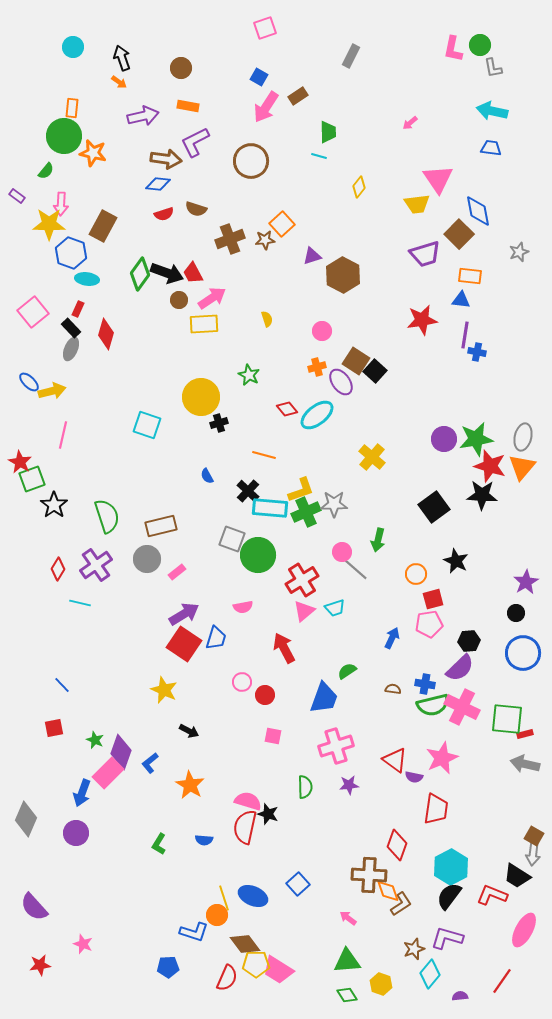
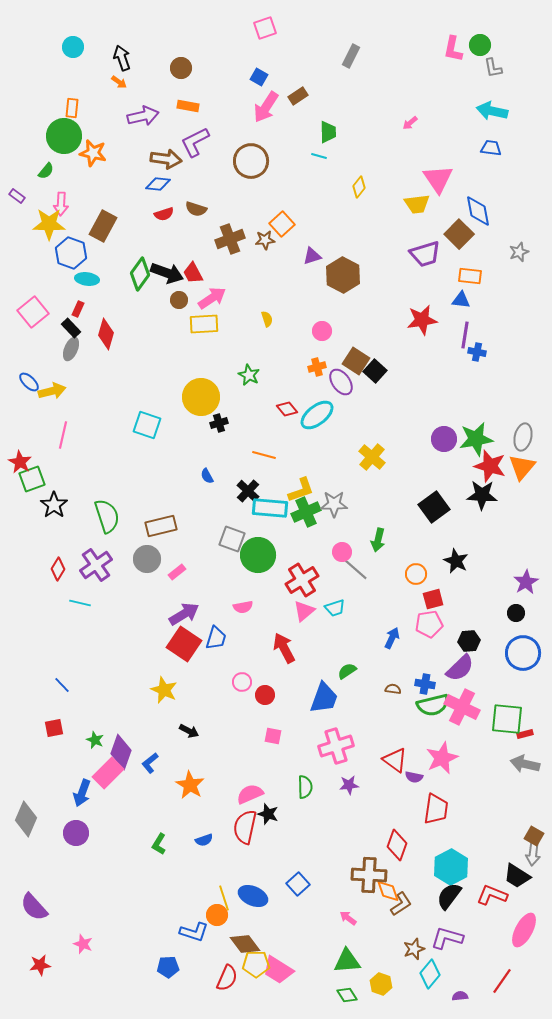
pink semicircle at (248, 801): moved 2 px right, 7 px up; rotated 40 degrees counterclockwise
blue semicircle at (204, 840): rotated 24 degrees counterclockwise
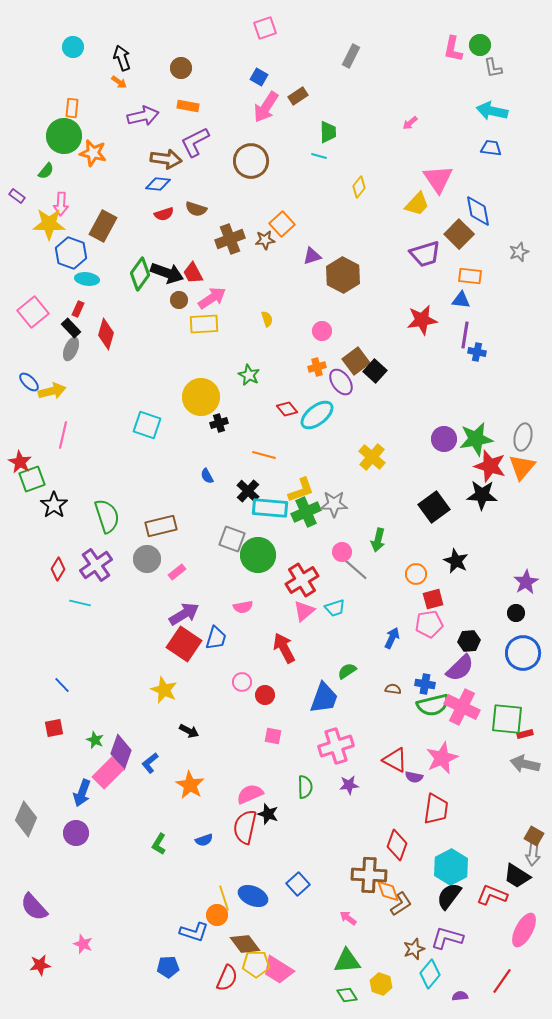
yellow trapezoid at (417, 204): rotated 40 degrees counterclockwise
brown square at (356, 361): rotated 20 degrees clockwise
red triangle at (395, 760): rotated 8 degrees counterclockwise
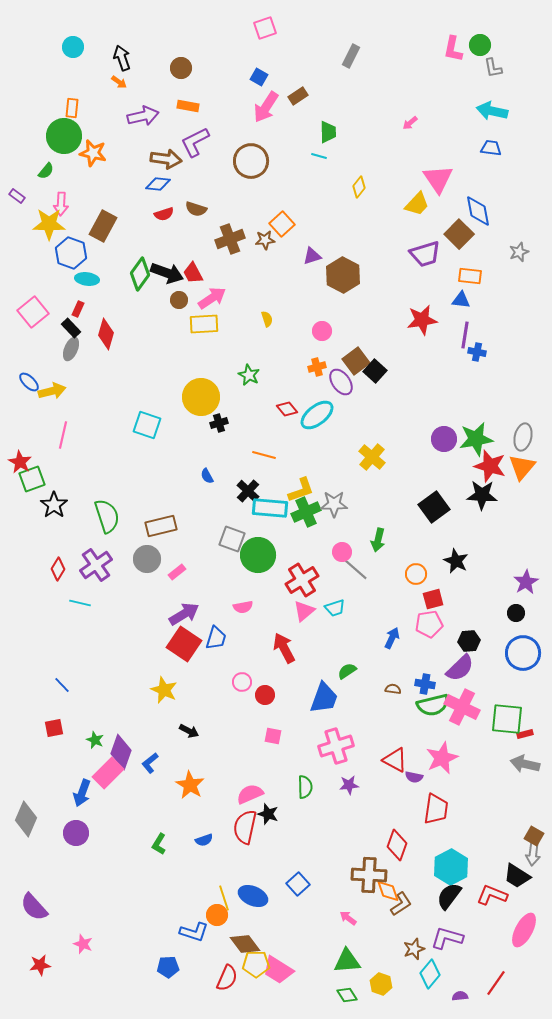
red line at (502, 981): moved 6 px left, 2 px down
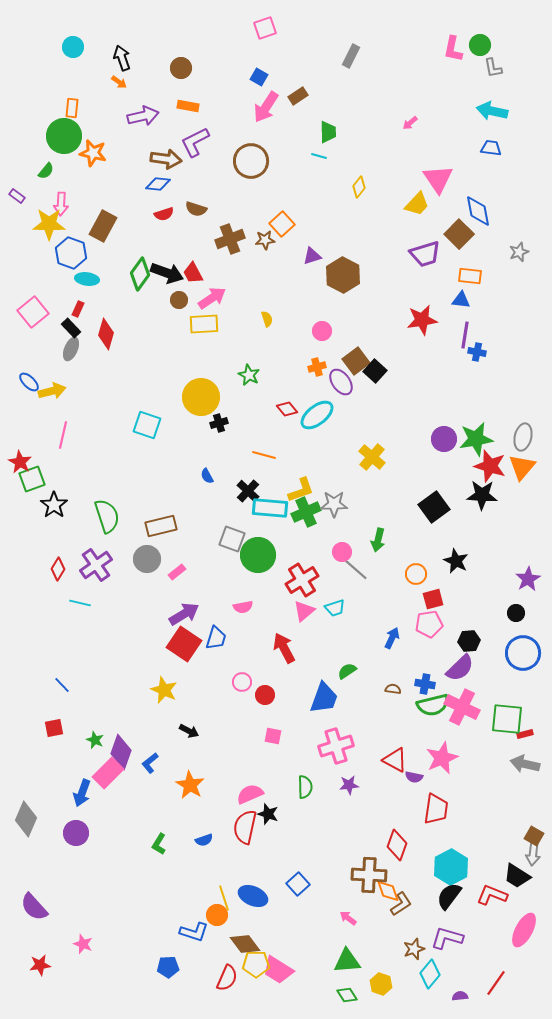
purple star at (526, 582): moved 2 px right, 3 px up
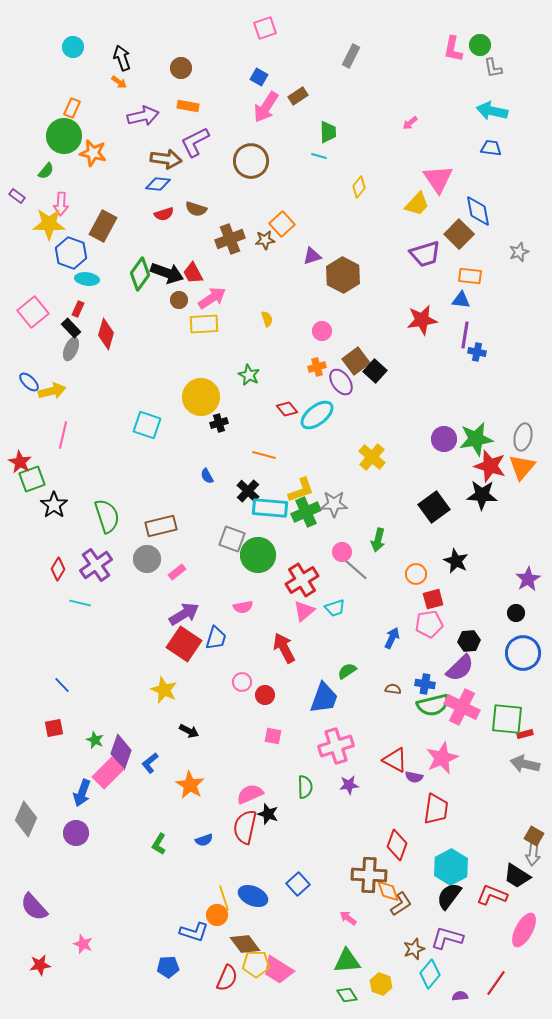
orange rectangle at (72, 108): rotated 18 degrees clockwise
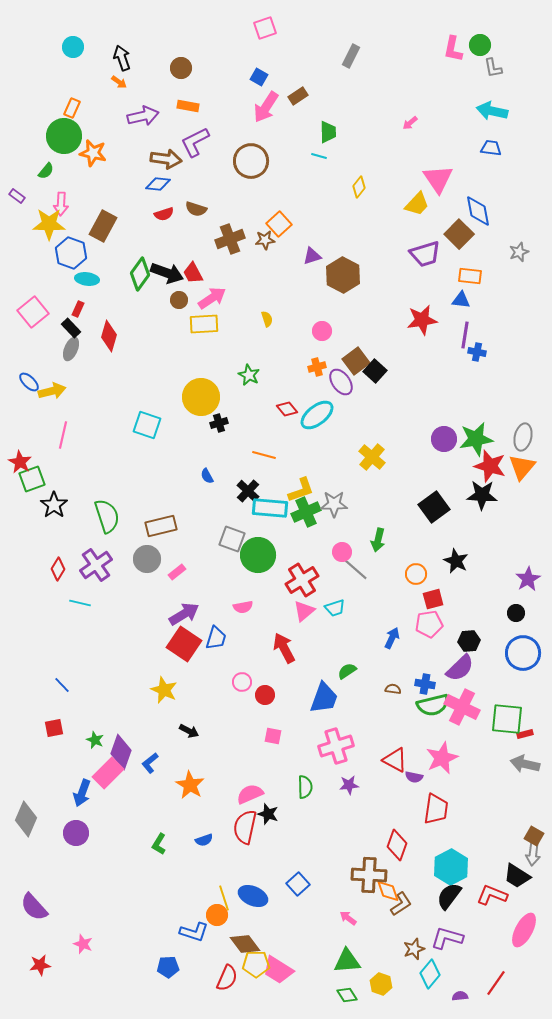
orange square at (282, 224): moved 3 px left
red diamond at (106, 334): moved 3 px right, 2 px down
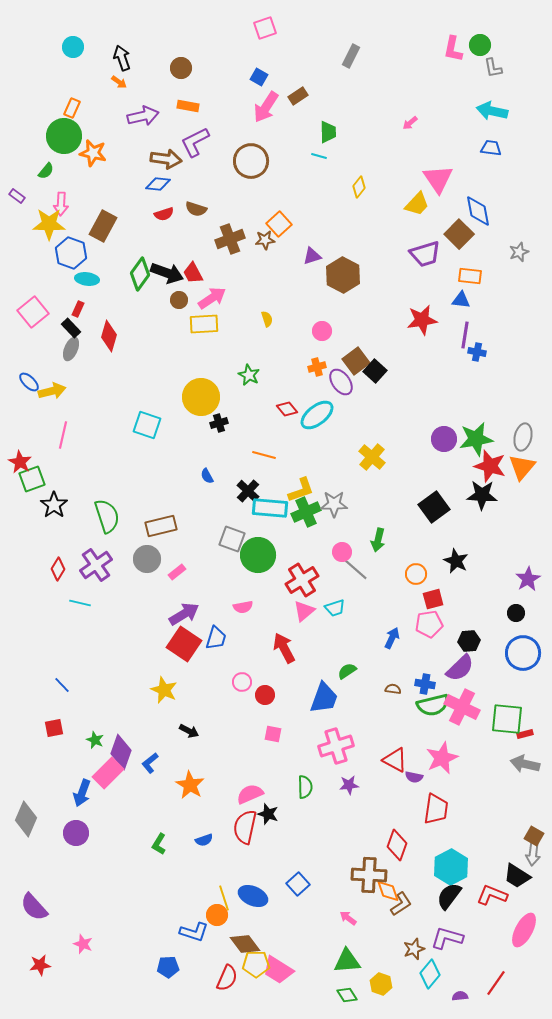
pink square at (273, 736): moved 2 px up
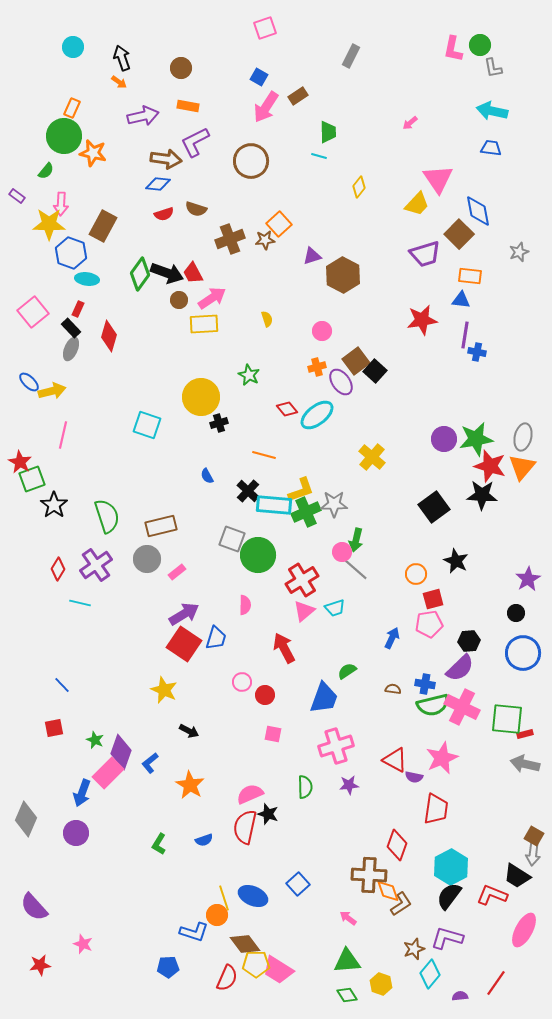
cyan rectangle at (270, 508): moved 4 px right, 3 px up
green arrow at (378, 540): moved 22 px left
pink semicircle at (243, 607): moved 2 px right, 2 px up; rotated 78 degrees counterclockwise
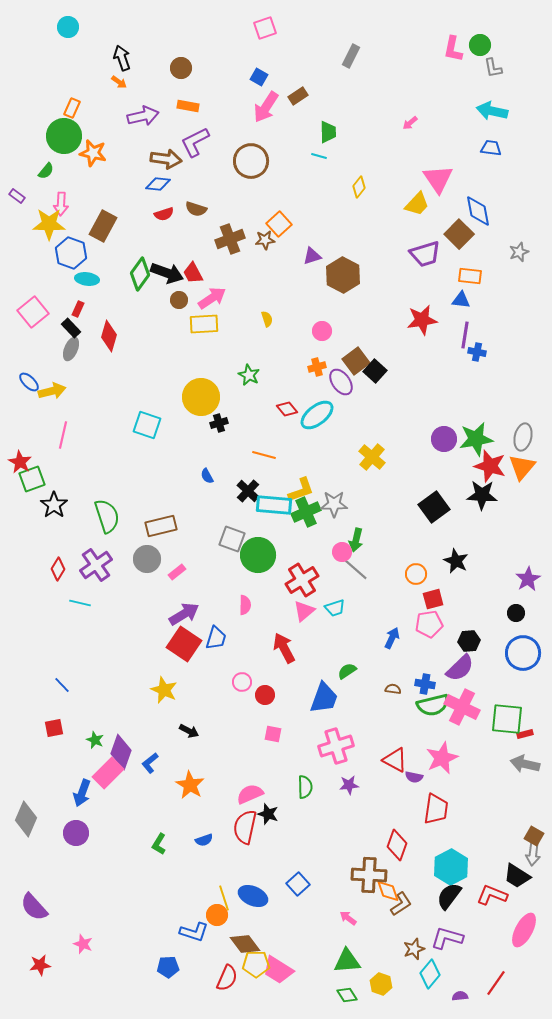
cyan circle at (73, 47): moved 5 px left, 20 px up
